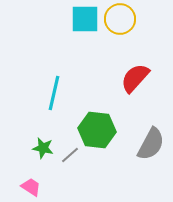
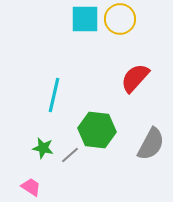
cyan line: moved 2 px down
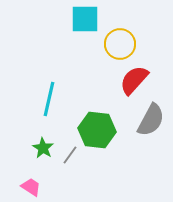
yellow circle: moved 25 px down
red semicircle: moved 1 px left, 2 px down
cyan line: moved 5 px left, 4 px down
gray semicircle: moved 24 px up
green star: rotated 20 degrees clockwise
gray line: rotated 12 degrees counterclockwise
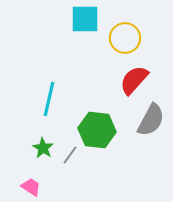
yellow circle: moved 5 px right, 6 px up
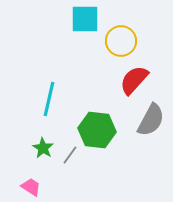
yellow circle: moved 4 px left, 3 px down
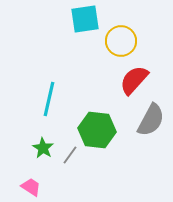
cyan square: rotated 8 degrees counterclockwise
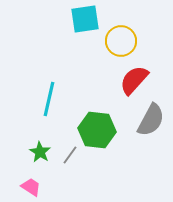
green star: moved 3 px left, 4 px down
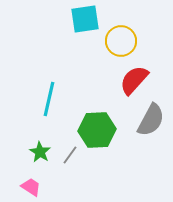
green hexagon: rotated 9 degrees counterclockwise
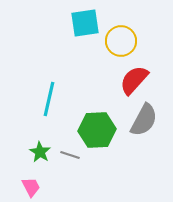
cyan square: moved 4 px down
gray semicircle: moved 7 px left
gray line: rotated 72 degrees clockwise
pink trapezoid: rotated 30 degrees clockwise
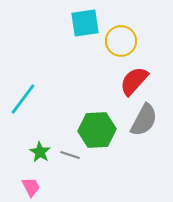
red semicircle: moved 1 px down
cyan line: moved 26 px left; rotated 24 degrees clockwise
